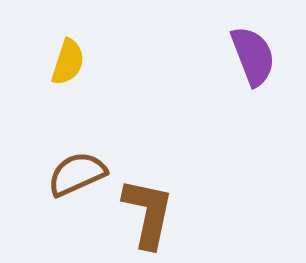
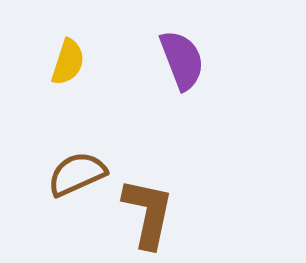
purple semicircle: moved 71 px left, 4 px down
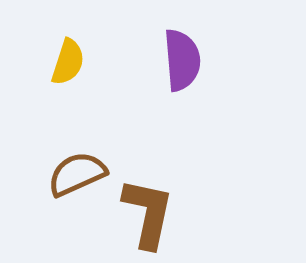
purple semicircle: rotated 16 degrees clockwise
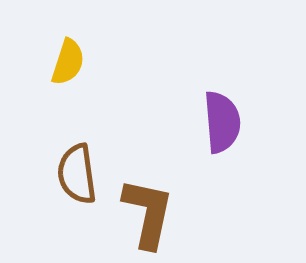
purple semicircle: moved 40 px right, 62 px down
brown semicircle: rotated 74 degrees counterclockwise
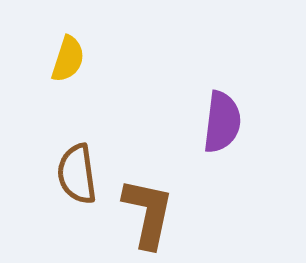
yellow semicircle: moved 3 px up
purple semicircle: rotated 12 degrees clockwise
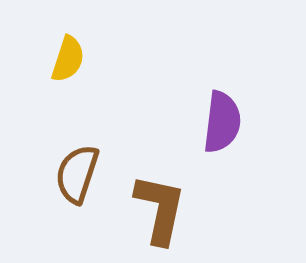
brown semicircle: rotated 26 degrees clockwise
brown L-shape: moved 12 px right, 4 px up
